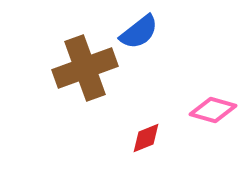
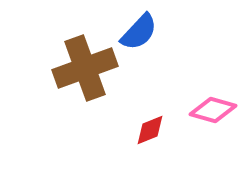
blue semicircle: rotated 9 degrees counterclockwise
red diamond: moved 4 px right, 8 px up
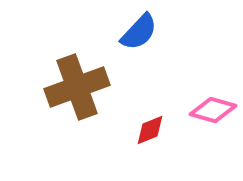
brown cross: moved 8 px left, 19 px down
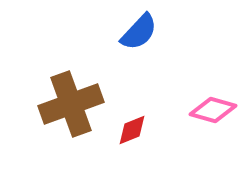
brown cross: moved 6 px left, 17 px down
red diamond: moved 18 px left
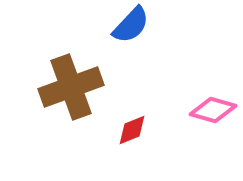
blue semicircle: moved 8 px left, 7 px up
brown cross: moved 17 px up
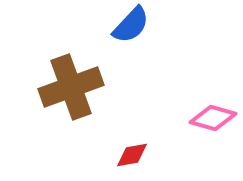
pink diamond: moved 8 px down
red diamond: moved 25 px down; rotated 12 degrees clockwise
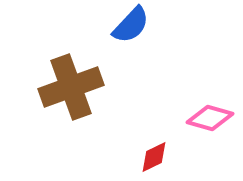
pink diamond: moved 3 px left
red diamond: moved 22 px right, 2 px down; rotated 16 degrees counterclockwise
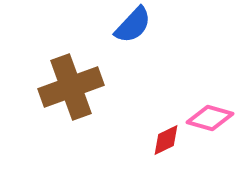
blue semicircle: moved 2 px right
red diamond: moved 12 px right, 17 px up
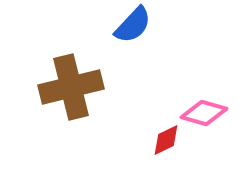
brown cross: rotated 6 degrees clockwise
pink diamond: moved 6 px left, 5 px up
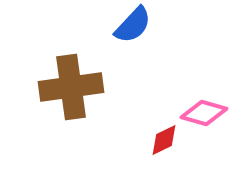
brown cross: rotated 6 degrees clockwise
red diamond: moved 2 px left
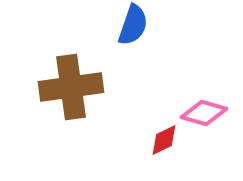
blue semicircle: rotated 24 degrees counterclockwise
